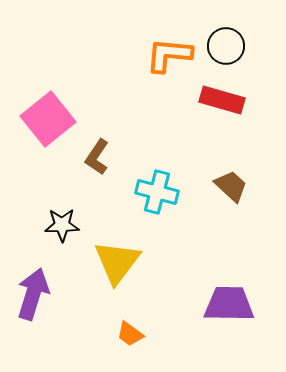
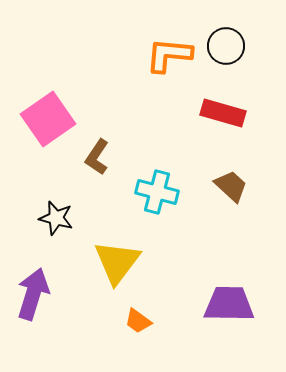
red rectangle: moved 1 px right, 13 px down
pink square: rotated 4 degrees clockwise
black star: moved 6 px left, 7 px up; rotated 16 degrees clockwise
orange trapezoid: moved 8 px right, 13 px up
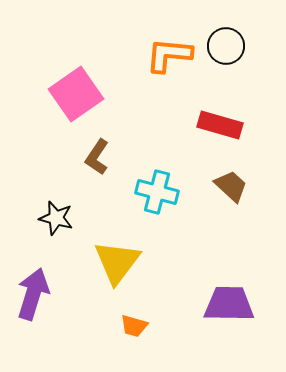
red rectangle: moved 3 px left, 12 px down
pink square: moved 28 px right, 25 px up
orange trapezoid: moved 4 px left, 5 px down; rotated 20 degrees counterclockwise
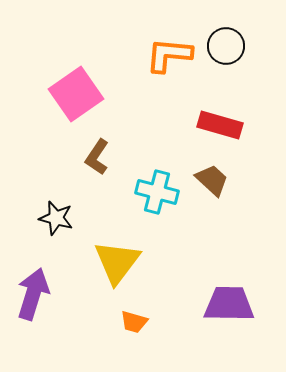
brown trapezoid: moved 19 px left, 6 px up
orange trapezoid: moved 4 px up
